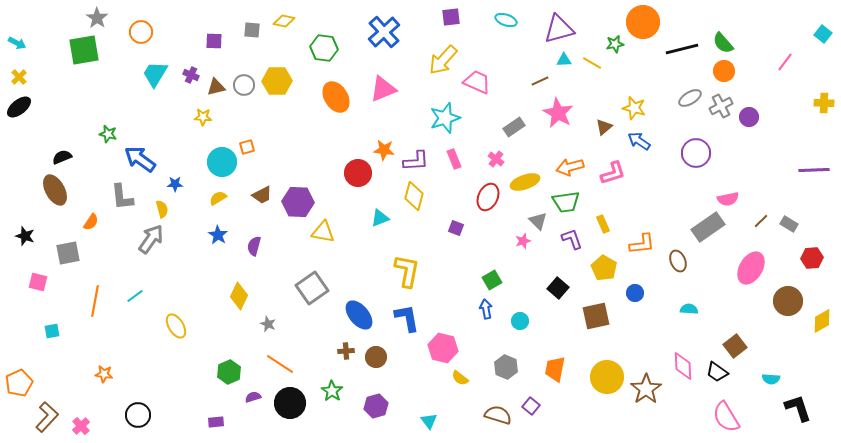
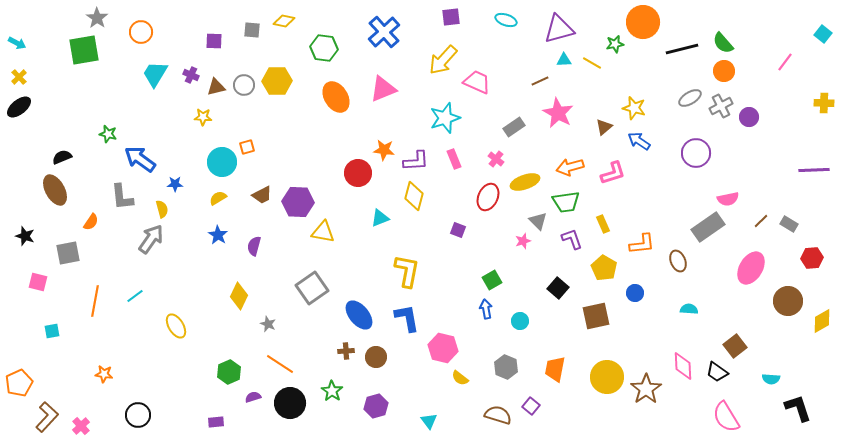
purple square at (456, 228): moved 2 px right, 2 px down
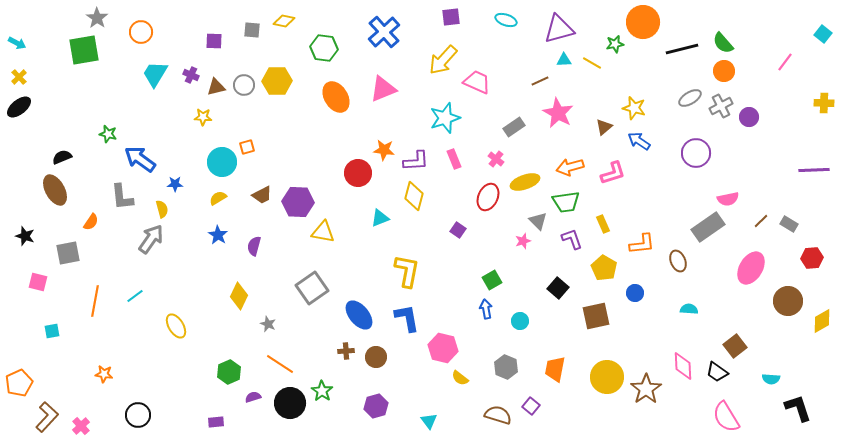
purple square at (458, 230): rotated 14 degrees clockwise
green star at (332, 391): moved 10 px left
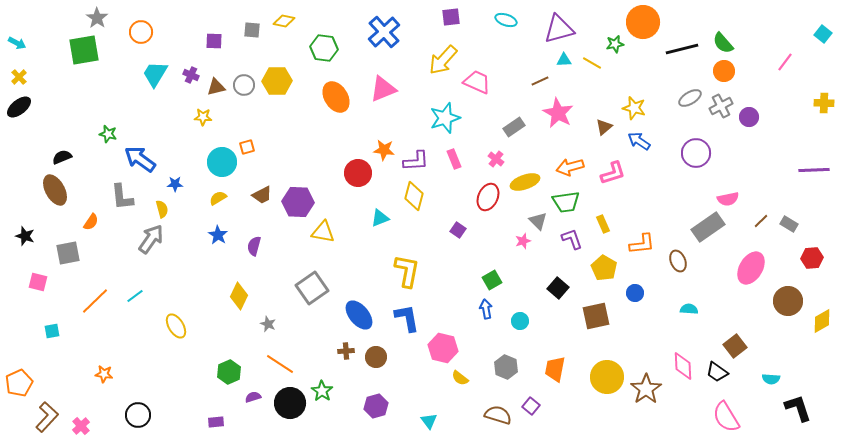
orange line at (95, 301): rotated 36 degrees clockwise
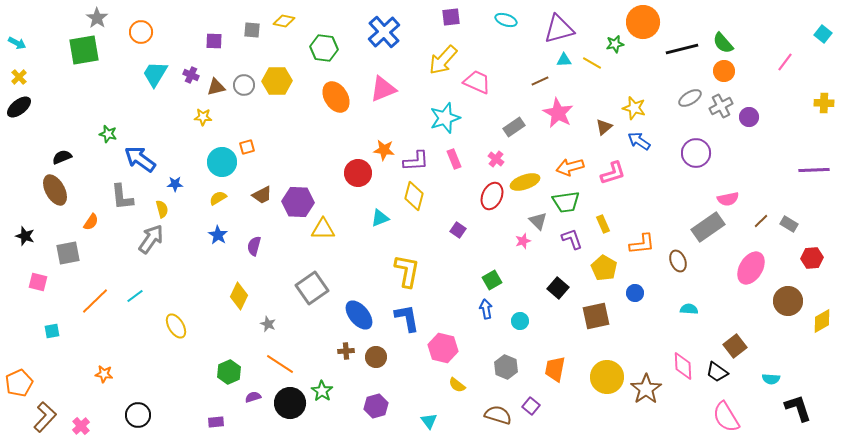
red ellipse at (488, 197): moved 4 px right, 1 px up
yellow triangle at (323, 232): moved 3 px up; rotated 10 degrees counterclockwise
yellow semicircle at (460, 378): moved 3 px left, 7 px down
brown L-shape at (47, 417): moved 2 px left
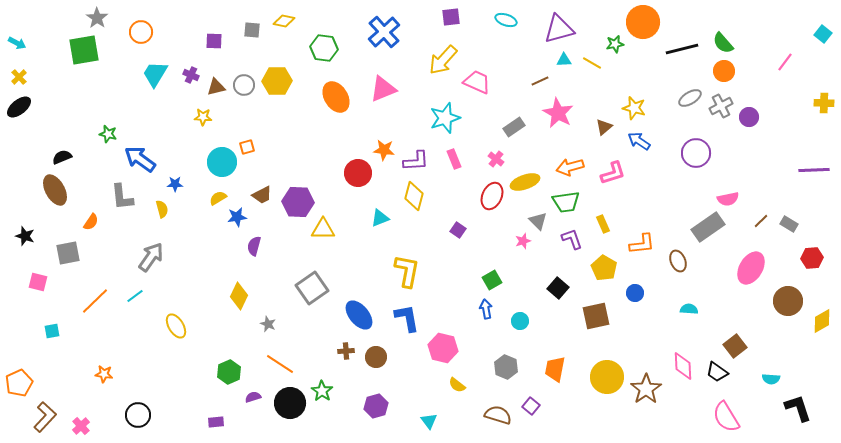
blue star at (218, 235): moved 19 px right, 18 px up; rotated 30 degrees clockwise
gray arrow at (151, 239): moved 18 px down
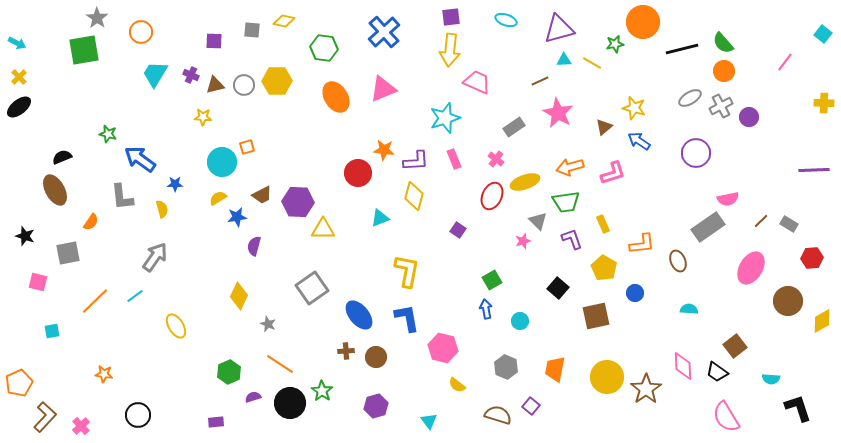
yellow arrow at (443, 60): moved 7 px right, 10 px up; rotated 36 degrees counterclockwise
brown triangle at (216, 87): moved 1 px left, 2 px up
gray arrow at (151, 257): moved 4 px right
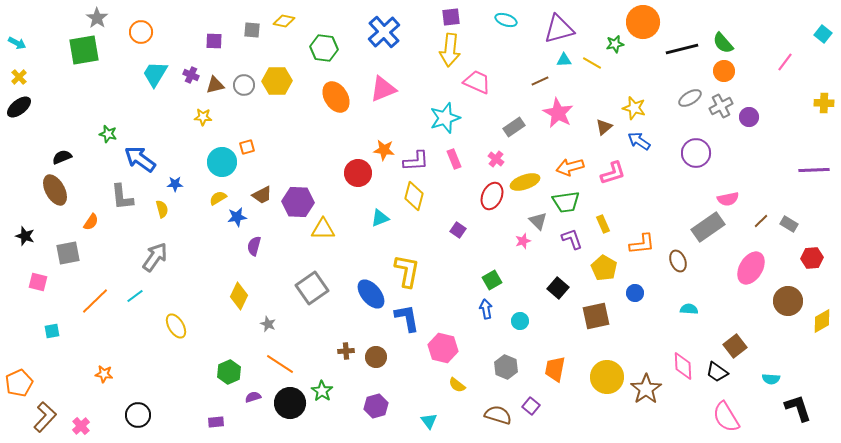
blue ellipse at (359, 315): moved 12 px right, 21 px up
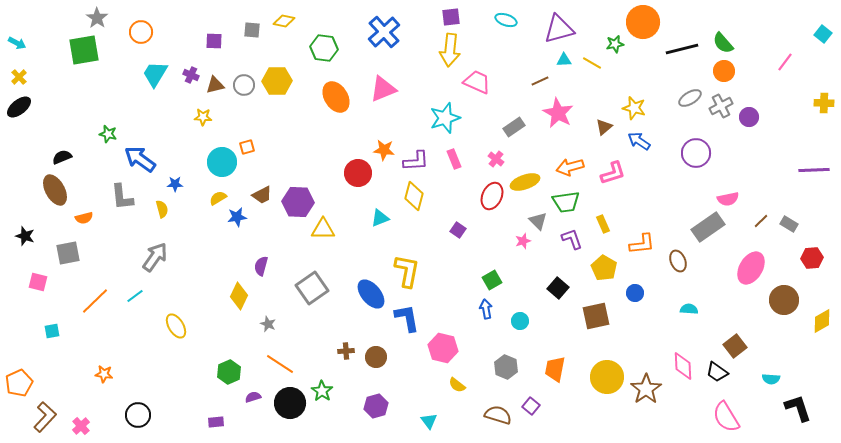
orange semicircle at (91, 222): moved 7 px left, 4 px up; rotated 42 degrees clockwise
purple semicircle at (254, 246): moved 7 px right, 20 px down
brown circle at (788, 301): moved 4 px left, 1 px up
